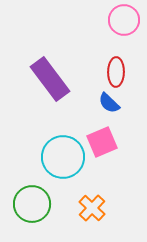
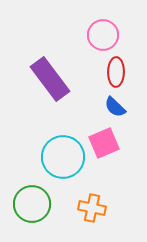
pink circle: moved 21 px left, 15 px down
blue semicircle: moved 6 px right, 4 px down
pink square: moved 2 px right, 1 px down
orange cross: rotated 32 degrees counterclockwise
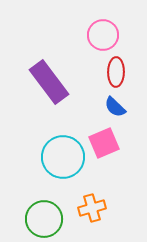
purple rectangle: moved 1 px left, 3 px down
green circle: moved 12 px right, 15 px down
orange cross: rotated 28 degrees counterclockwise
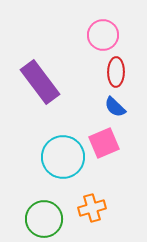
purple rectangle: moved 9 px left
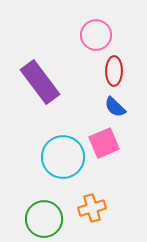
pink circle: moved 7 px left
red ellipse: moved 2 px left, 1 px up
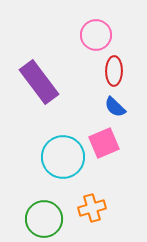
purple rectangle: moved 1 px left
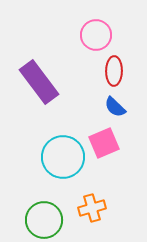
green circle: moved 1 px down
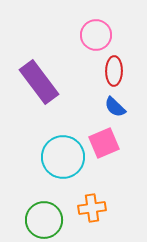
orange cross: rotated 8 degrees clockwise
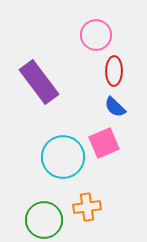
orange cross: moved 5 px left, 1 px up
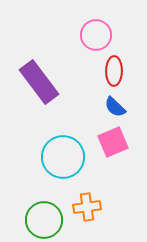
pink square: moved 9 px right, 1 px up
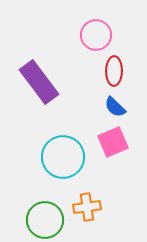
green circle: moved 1 px right
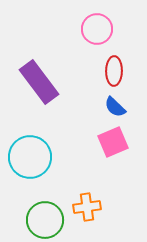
pink circle: moved 1 px right, 6 px up
cyan circle: moved 33 px left
